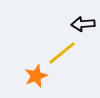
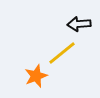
black arrow: moved 4 px left
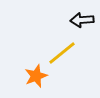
black arrow: moved 3 px right, 4 px up
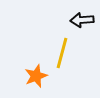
yellow line: rotated 36 degrees counterclockwise
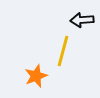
yellow line: moved 1 px right, 2 px up
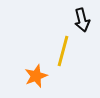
black arrow: rotated 100 degrees counterclockwise
